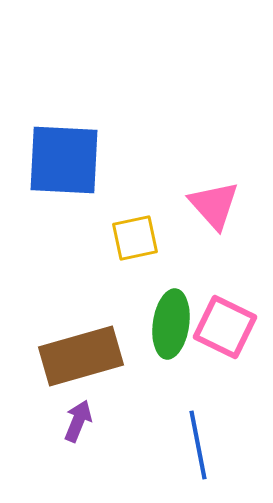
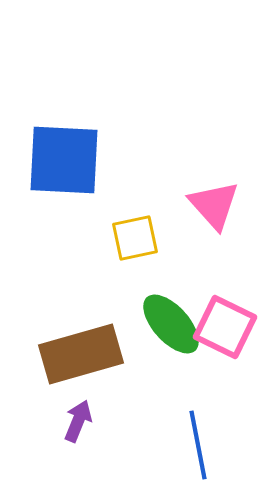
green ellipse: rotated 50 degrees counterclockwise
brown rectangle: moved 2 px up
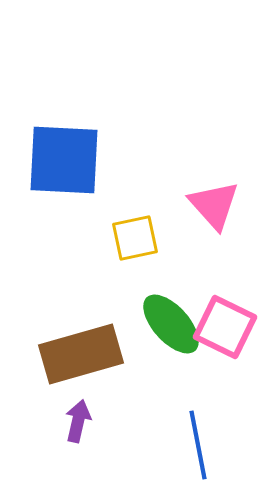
purple arrow: rotated 9 degrees counterclockwise
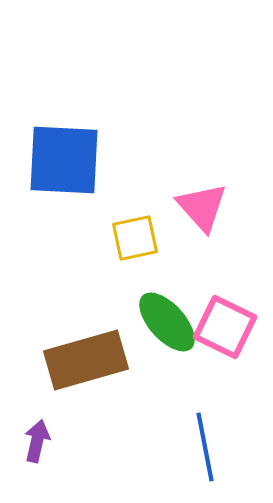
pink triangle: moved 12 px left, 2 px down
green ellipse: moved 4 px left, 2 px up
brown rectangle: moved 5 px right, 6 px down
purple arrow: moved 41 px left, 20 px down
blue line: moved 7 px right, 2 px down
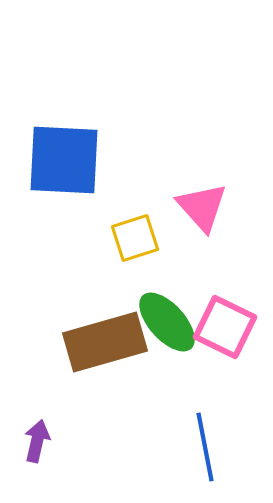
yellow square: rotated 6 degrees counterclockwise
brown rectangle: moved 19 px right, 18 px up
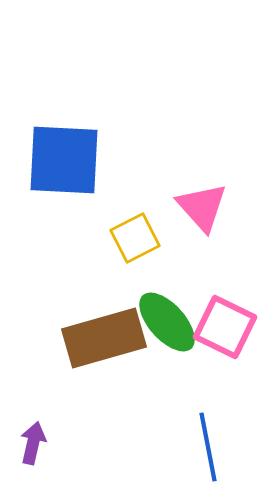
yellow square: rotated 9 degrees counterclockwise
brown rectangle: moved 1 px left, 4 px up
purple arrow: moved 4 px left, 2 px down
blue line: moved 3 px right
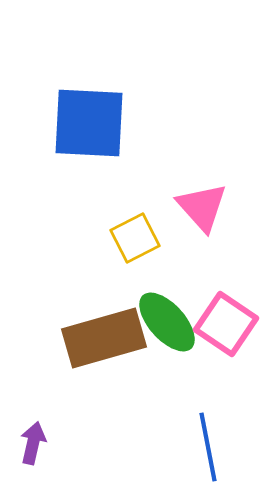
blue square: moved 25 px right, 37 px up
pink square: moved 1 px right, 3 px up; rotated 8 degrees clockwise
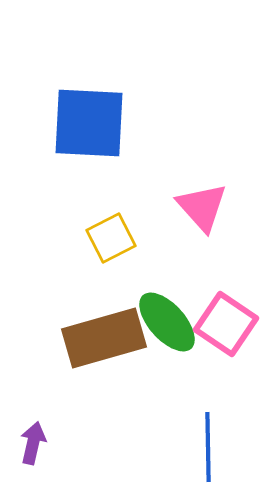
yellow square: moved 24 px left
blue line: rotated 10 degrees clockwise
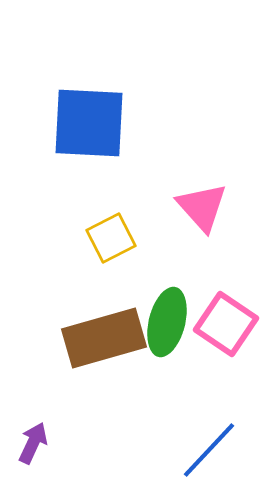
green ellipse: rotated 56 degrees clockwise
purple arrow: rotated 12 degrees clockwise
blue line: moved 1 px right, 3 px down; rotated 44 degrees clockwise
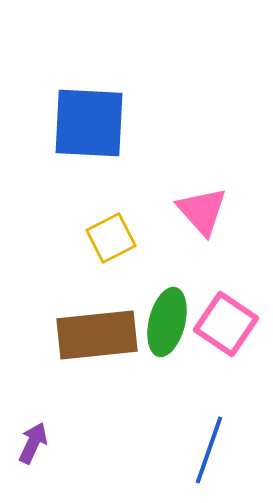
pink triangle: moved 4 px down
brown rectangle: moved 7 px left, 3 px up; rotated 10 degrees clockwise
blue line: rotated 24 degrees counterclockwise
